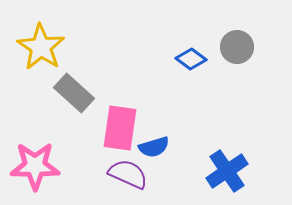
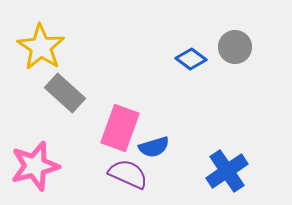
gray circle: moved 2 px left
gray rectangle: moved 9 px left
pink rectangle: rotated 12 degrees clockwise
pink star: rotated 15 degrees counterclockwise
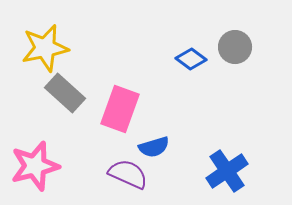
yellow star: moved 4 px right, 1 px down; rotated 27 degrees clockwise
pink rectangle: moved 19 px up
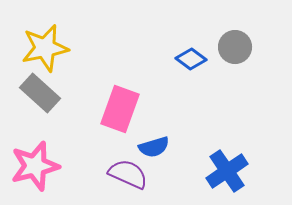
gray rectangle: moved 25 px left
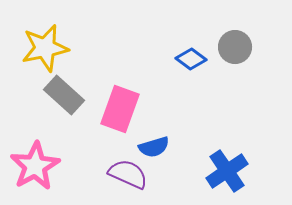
gray rectangle: moved 24 px right, 2 px down
pink star: rotated 15 degrees counterclockwise
